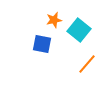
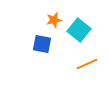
orange line: rotated 25 degrees clockwise
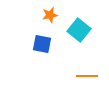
orange star: moved 4 px left, 5 px up
orange line: moved 12 px down; rotated 25 degrees clockwise
